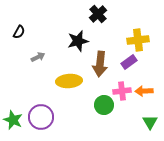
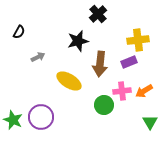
purple rectangle: rotated 14 degrees clockwise
yellow ellipse: rotated 35 degrees clockwise
orange arrow: rotated 30 degrees counterclockwise
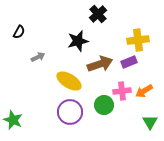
brown arrow: rotated 115 degrees counterclockwise
purple circle: moved 29 px right, 5 px up
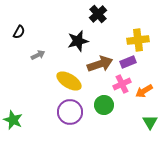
gray arrow: moved 2 px up
purple rectangle: moved 1 px left
pink cross: moved 7 px up; rotated 18 degrees counterclockwise
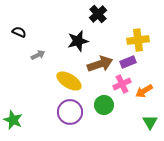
black semicircle: rotated 96 degrees counterclockwise
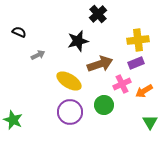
purple rectangle: moved 8 px right, 1 px down
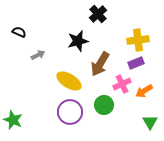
brown arrow: rotated 140 degrees clockwise
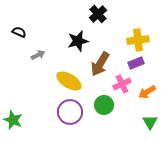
orange arrow: moved 3 px right, 1 px down
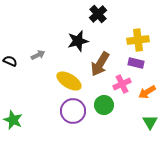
black semicircle: moved 9 px left, 29 px down
purple rectangle: rotated 35 degrees clockwise
purple circle: moved 3 px right, 1 px up
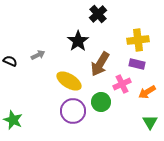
black star: rotated 20 degrees counterclockwise
purple rectangle: moved 1 px right, 1 px down
green circle: moved 3 px left, 3 px up
